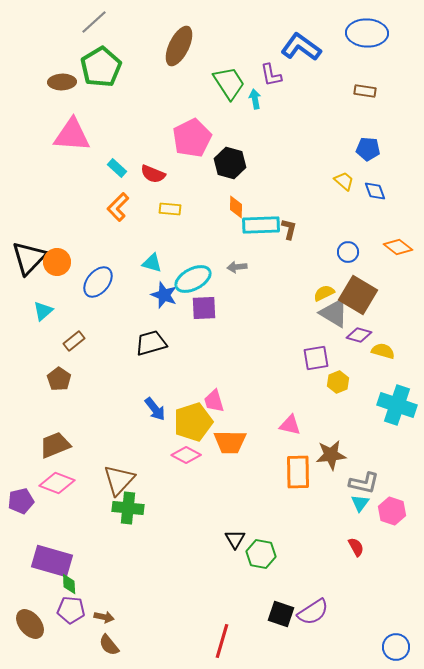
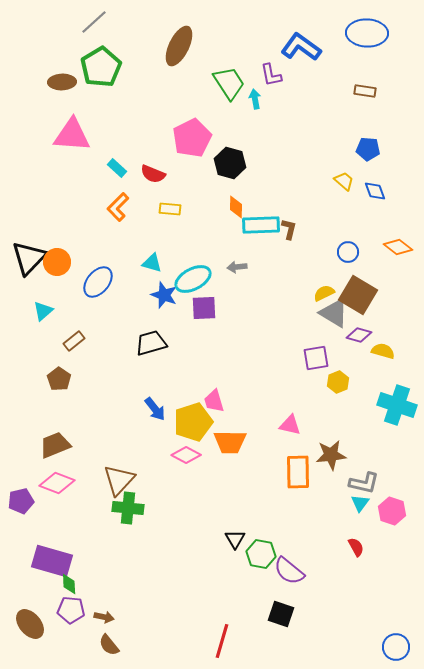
purple semicircle at (313, 612): moved 24 px left, 41 px up; rotated 72 degrees clockwise
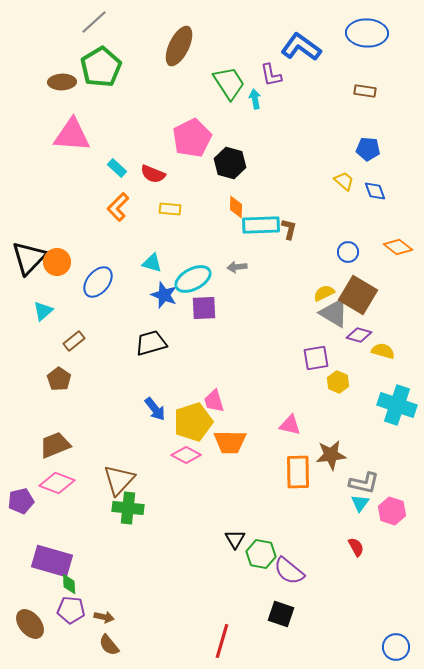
yellow hexagon at (338, 382): rotated 15 degrees counterclockwise
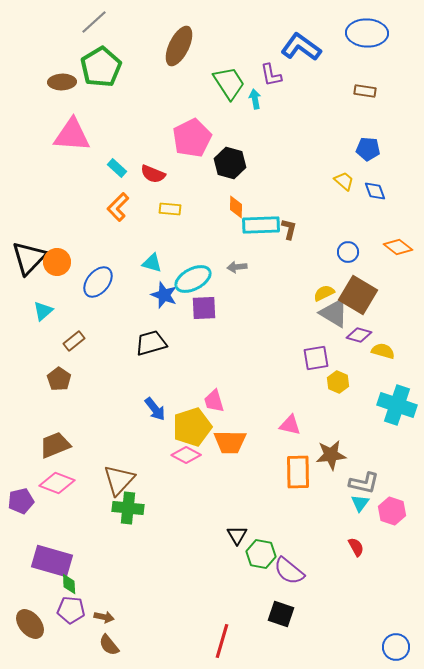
yellow pentagon at (193, 422): moved 1 px left, 5 px down
black triangle at (235, 539): moved 2 px right, 4 px up
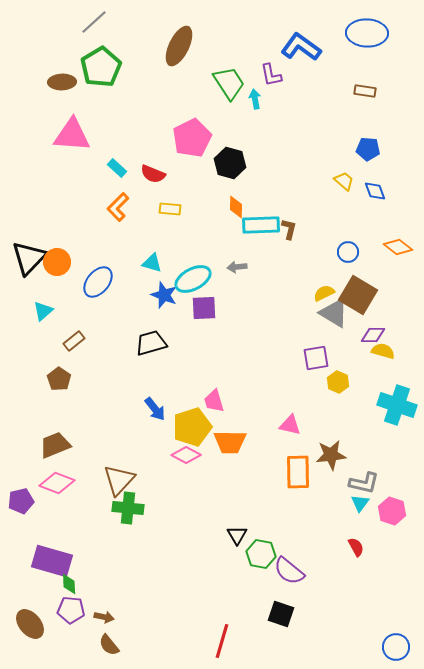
purple diamond at (359, 335): moved 14 px right; rotated 15 degrees counterclockwise
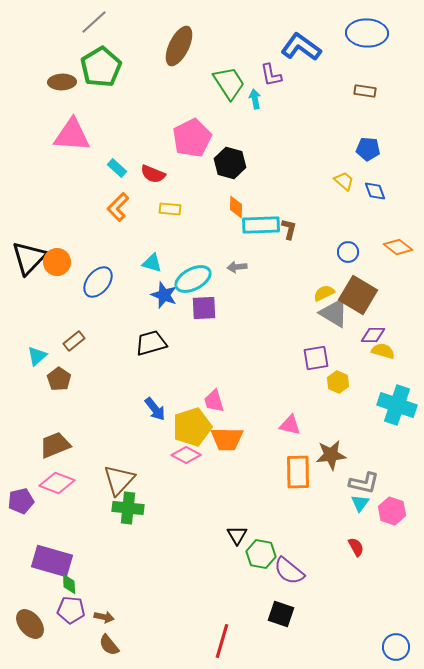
cyan triangle at (43, 311): moved 6 px left, 45 px down
orange trapezoid at (230, 442): moved 3 px left, 3 px up
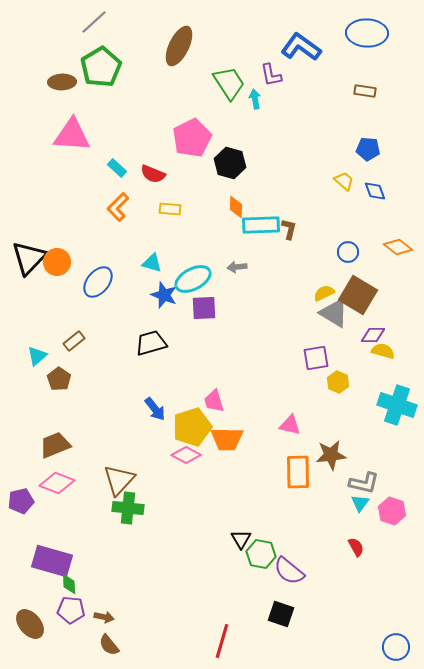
black triangle at (237, 535): moved 4 px right, 4 px down
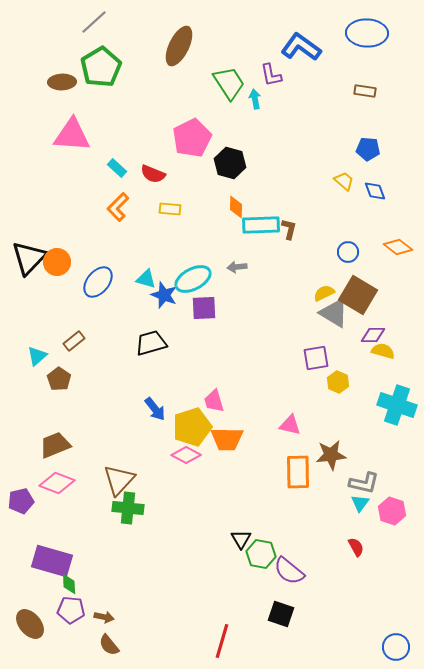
cyan triangle at (152, 263): moved 6 px left, 16 px down
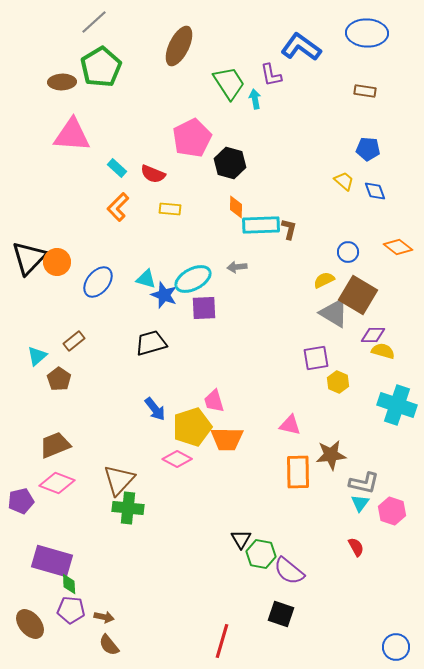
yellow semicircle at (324, 293): moved 13 px up
pink diamond at (186, 455): moved 9 px left, 4 px down
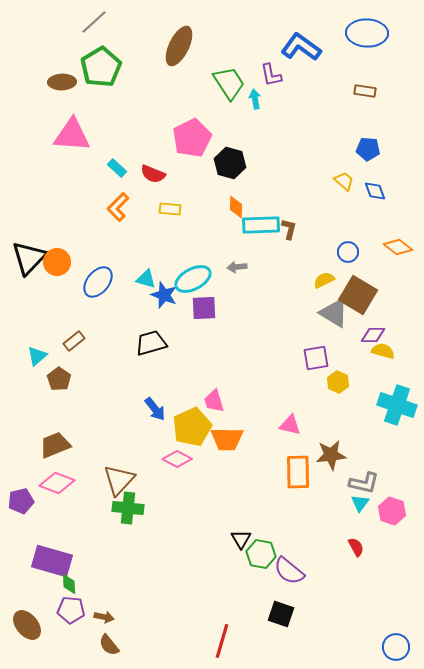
yellow pentagon at (192, 427): rotated 6 degrees counterclockwise
brown ellipse at (30, 624): moved 3 px left, 1 px down
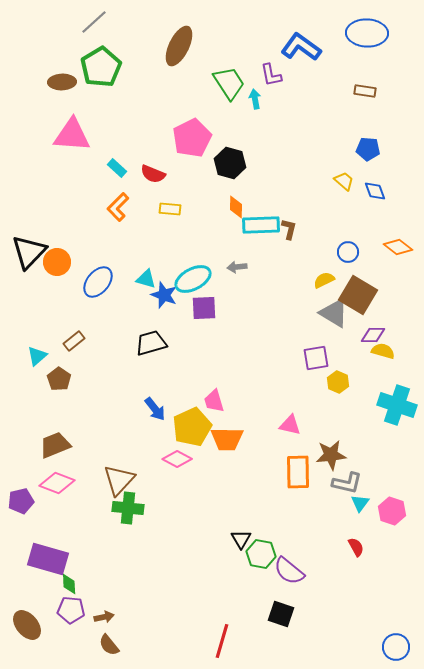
black triangle at (29, 258): moved 6 px up
gray L-shape at (364, 483): moved 17 px left
purple rectangle at (52, 561): moved 4 px left, 2 px up
brown arrow at (104, 617): rotated 24 degrees counterclockwise
